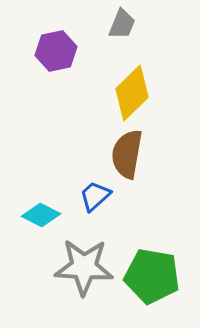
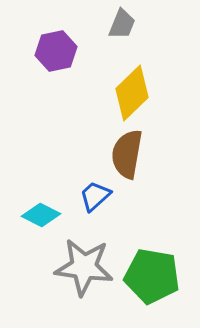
gray star: rotated 4 degrees clockwise
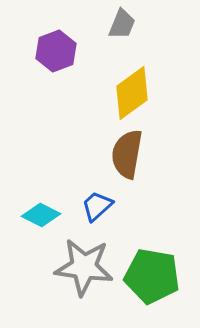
purple hexagon: rotated 9 degrees counterclockwise
yellow diamond: rotated 8 degrees clockwise
blue trapezoid: moved 2 px right, 10 px down
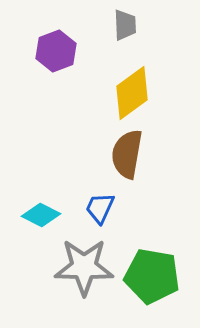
gray trapezoid: moved 3 px right, 1 px down; rotated 24 degrees counterclockwise
blue trapezoid: moved 3 px right, 2 px down; rotated 24 degrees counterclockwise
gray star: rotated 6 degrees counterclockwise
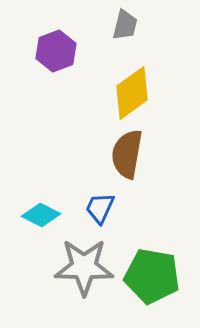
gray trapezoid: rotated 16 degrees clockwise
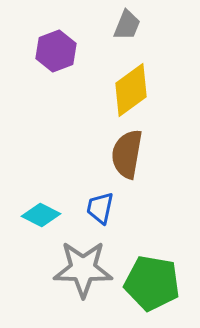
gray trapezoid: moved 2 px right; rotated 8 degrees clockwise
yellow diamond: moved 1 px left, 3 px up
blue trapezoid: rotated 12 degrees counterclockwise
gray star: moved 1 px left, 2 px down
green pentagon: moved 7 px down
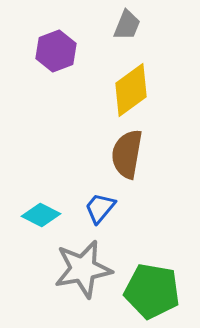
blue trapezoid: rotated 28 degrees clockwise
gray star: rotated 12 degrees counterclockwise
green pentagon: moved 8 px down
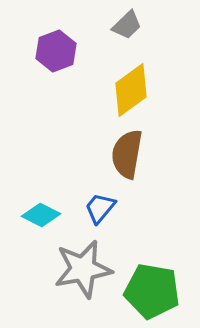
gray trapezoid: rotated 24 degrees clockwise
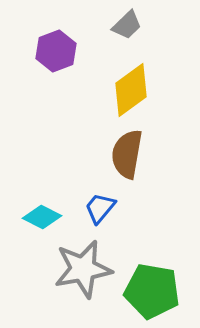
cyan diamond: moved 1 px right, 2 px down
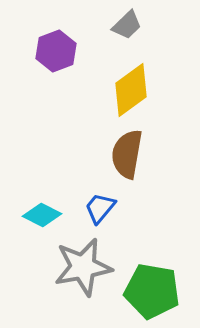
cyan diamond: moved 2 px up
gray star: moved 2 px up
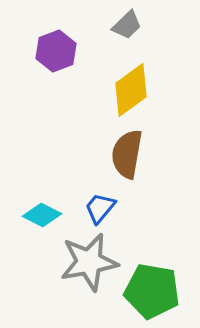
gray star: moved 6 px right, 5 px up
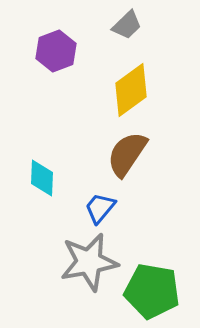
brown semicircle: rotated 24 degrees clockwise
cyan diamond: moved 37 px up; rotated 66 degrees clockwise
